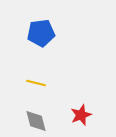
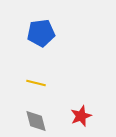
red star: moved 1 px down
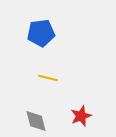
yellow line: moved 12 px right, 5 px up
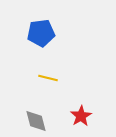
red star: rotated 10 degrees counterclockwise
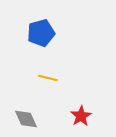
blue pentagon: rotated 8 degrees counterclockwise
gray diamond: moved 10 px left, 2 px up; rotated 10 degrees counterclockwise
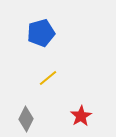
yellow line: rotated 54 degrees counterclockwise
gray diamond: rotated 50 degrees clockwise
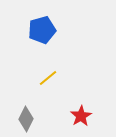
blue pentagon: moved 1 px right, 3 px up
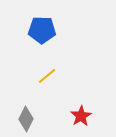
blue pentagon: rotated 16 degrees clockwise
yellow line: moved 1 px left, 2 px up
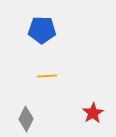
yellow line: rotated 36 degrees clockwise
red star: moved 12 px right, 3 px up
